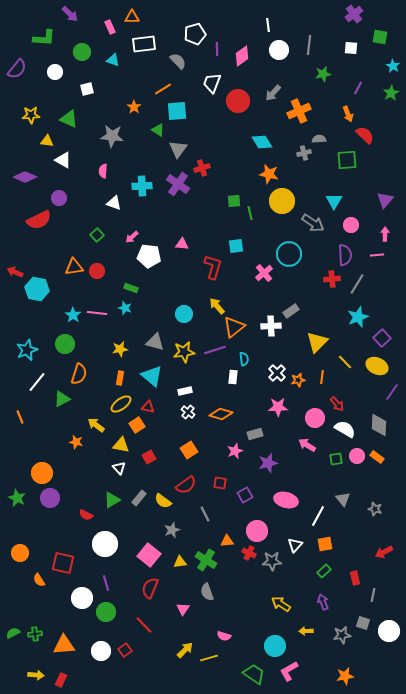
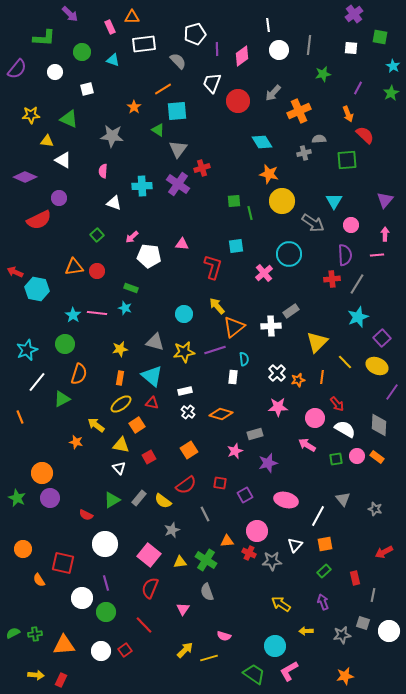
red triangle at (148, 407): moved 4 px right, 4 px up
orange circle at (20, 553): moved 3 px right, 4 px up
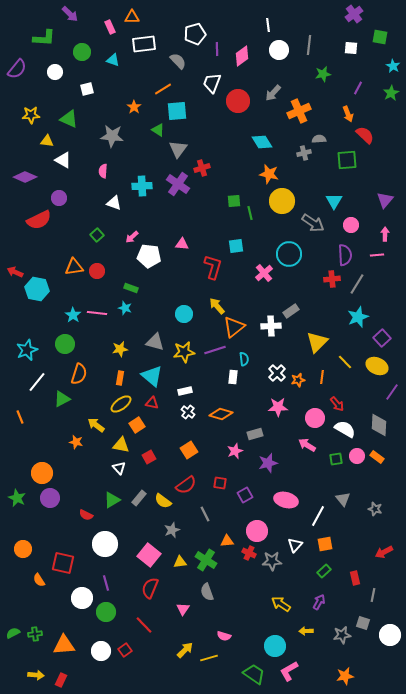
purple arrow at (323, 602): moved 4 px left; rotated 49 degrees clockwise
white circle at (389, 631): moved 1 px right, 4 px down
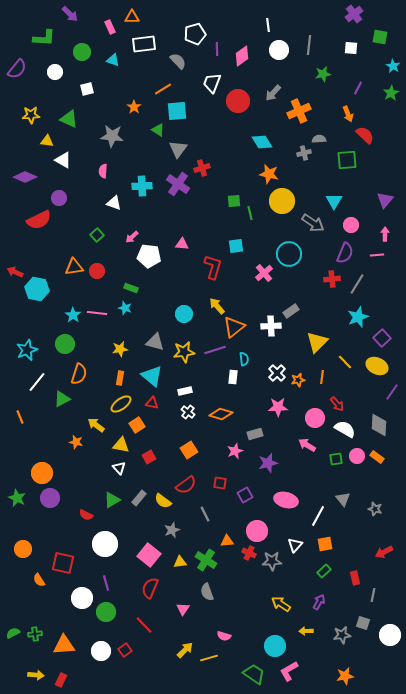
purple semicircle at (345, 255): moved 2 px up; rotated 25 degrees clockwise
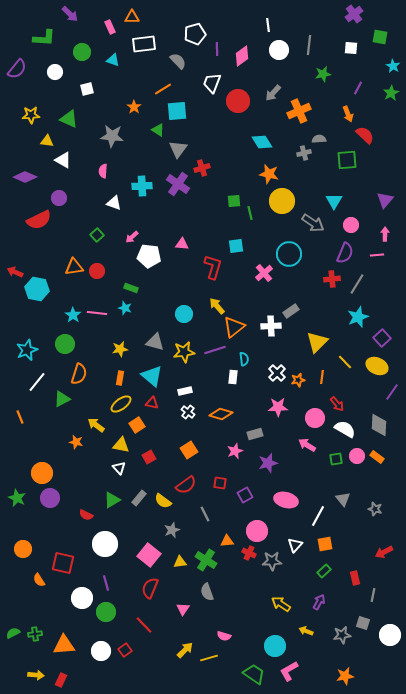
yellow arrow at (306, 631): rotated 24 degrees clockwise
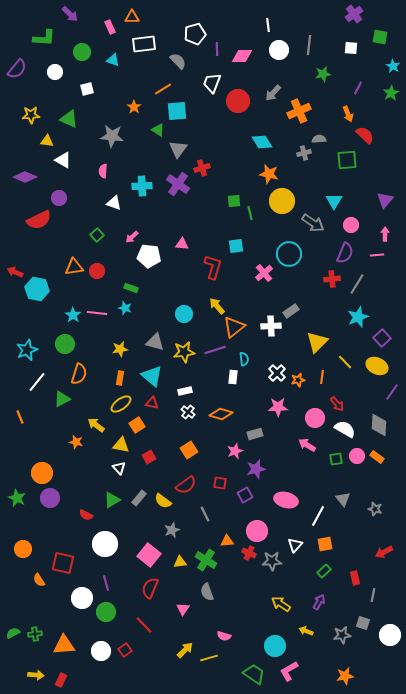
pink diamond at (242, 56): rotated 35 degrees clockwise
purple star at (268, 463): moved 12 px left, 6 px down
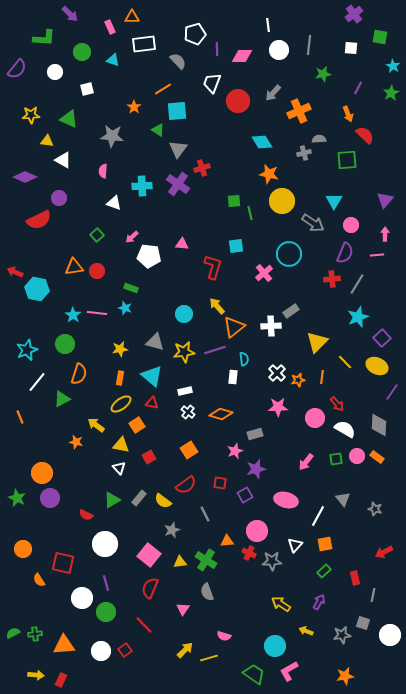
pink arrow at (307, 445): moved 1 px left, 17 px down; rotated 84 degrees counterclockwise
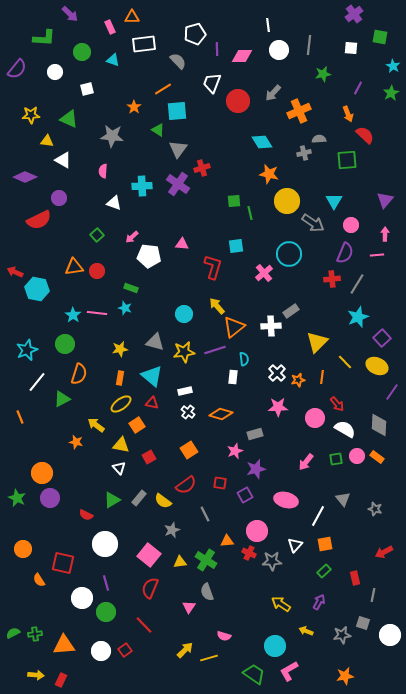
yellow circle at (282, 201): moved 5 px right
pink triangle at (183, 609): moved 6 px right, 2 px up
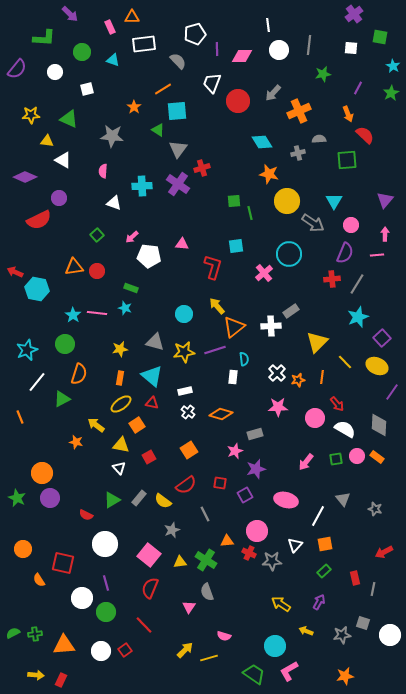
gray cross at (304, 153): moved 6 px left
gray line at (373, 595): moved 6 px up
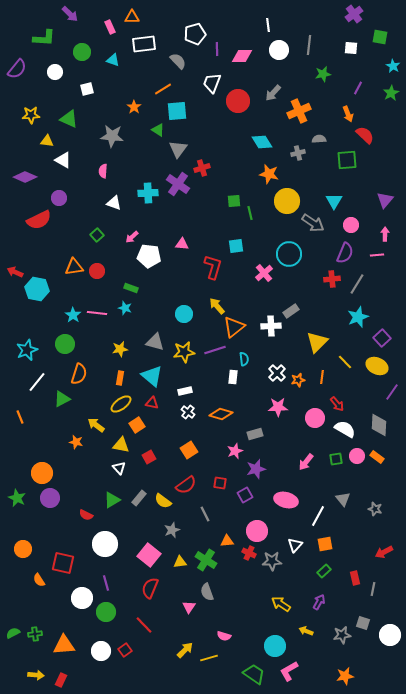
cyan cross at (142, 186): moved 6 px right, 7 px down
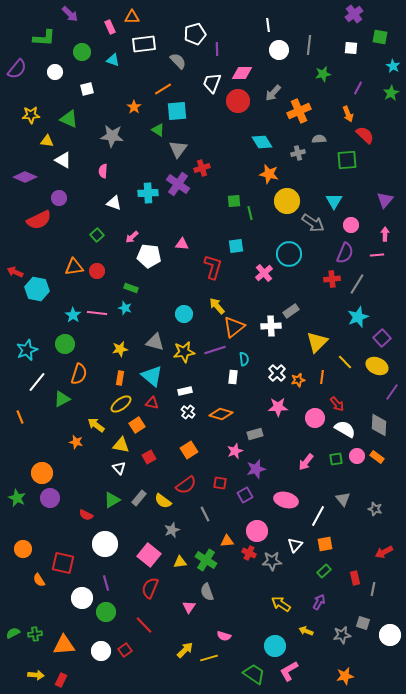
pink diamond at (242, 56): moved 17 px down
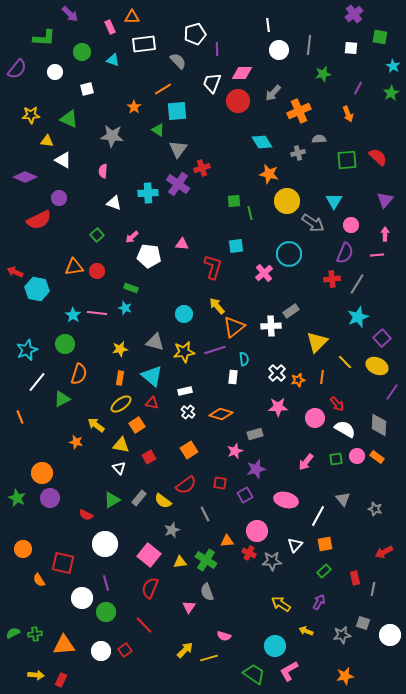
red semicircle at (365, 135): moved 13 px right, 22 px down
